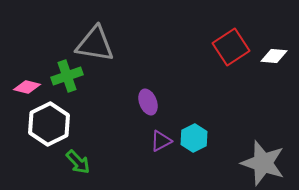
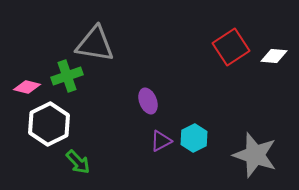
purple ellipse: moved 1 px up
gray star: moved 8 px left, 8 px up
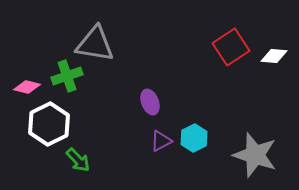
purple ellipse: moved 2 px right, 1 px down
green arrow: moved 2 px up
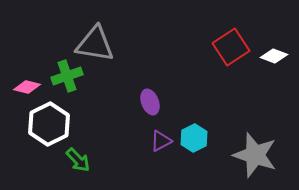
white diamond: rotated 16 degrees clockwise
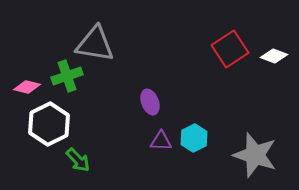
red square: moved 1 px left, 2 px down
purple triangle: rotated 30 degrees clockwise
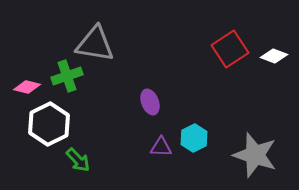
purple triangle: moved 6 px down
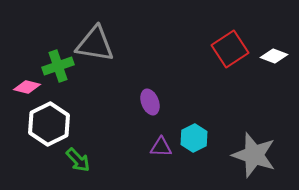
green cross: moved 9 px left, 10 px up
gray star: moved 1 px left
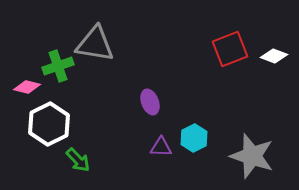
red square: rotated 12 degrees clockwise
gray star: moved 2 px left, 1 px down
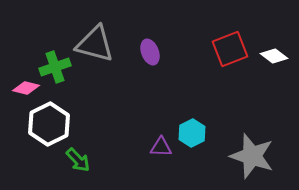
gray triangle: rotated 6 degrees clockwise
white diamond: rotated 16 degrees clockwise
green cross: moved 3 px left, 1 px down
pink diamond: moved 1 px left, 1 px down
purple ellipse: moved 50 px up
cyan hexagon: moved 2 px left, 5 px up
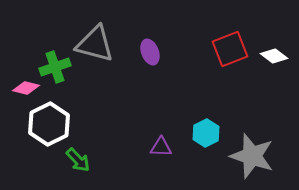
cyan hexagon: moved 14 px right
